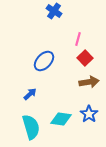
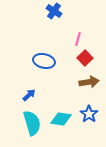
blue ellipse: rotated 60 degrees clockwise
blue arrow: moved 1 px left, 1 px down
cyan semicircle: moved 1 px right, 4 px up
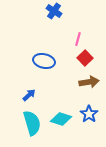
cyan diamond: rotated 10 degrees clockwise
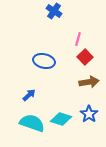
red square: moved 1 px up
cyan semicircle: rotated 55 degrees counterclockwise
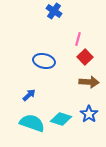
brown arrow: rotated 12 degrees clockwise
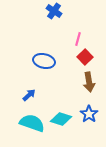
brown arrow: rotated 78 degrees clockwise
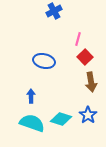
blue cross: rotated 28 degrees clockwise
brown arrow: moved 2 px right
blue arrow: moved 2 px right, 1 px down; rotated 48 degrees counterclockwise
blue star: moved 1 px left, 1 px down
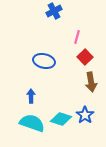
pink line: moved 1 px left, 2 px up
blue star: moved 3 px left
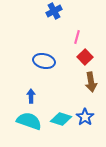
blue star: moved 2 px down
cyan semicircle: moved 3 px left, 2 px up
